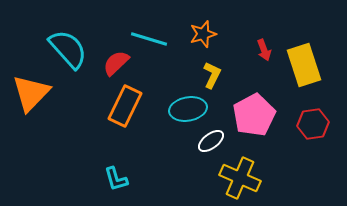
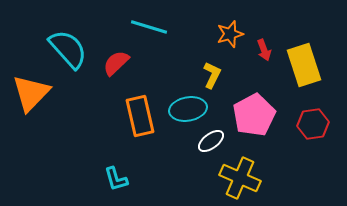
orange star: moved 27 px right
cyan line: moved 12 px up
orange rectangle: moved 15 px right, 10 px down; rotated 39 degrees counterclockwise
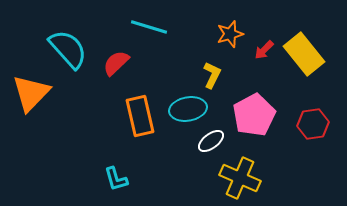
red arrow: rotated 65 degrees clockwise
yellow rectangle: moved 11 px up; rotated 21 degrees counterclockwise
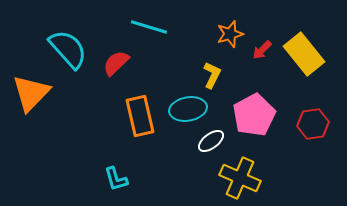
red arrow: moved 2 px left
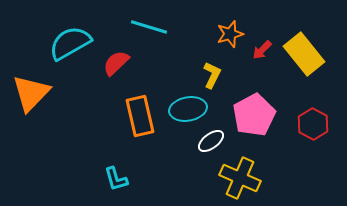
cyan semicircle: moved 2 px right, 6 px up; rotated 78 degrees counterclockwise
red hexagon: rotated 24 degrees counterclockwise
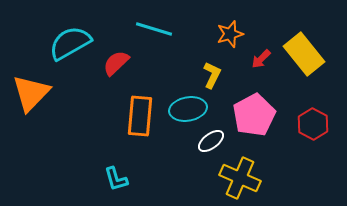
cyan line: moved 5 px right, 2 px down
red arrow: moved 1 px left, 9 px down
orange rectangle: rotated 18 degrees clockwise
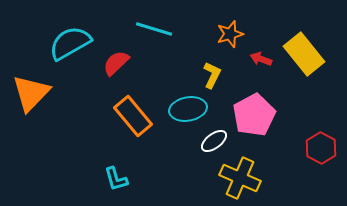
red arrow: rotated 65 degrees clockwise
orange rectangle: moved 7 px left; rotated 45 degrees counterclockwise
red hexagon: moved 8 px right, 24 px down
white ellipse: moved 3 px right
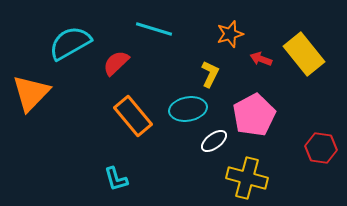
yellow L-shape: moved 2 px left, 1 px up
red hexagon: rotated 20 degrees counterclockwise
yellow cross: moved 7 px right; rotated 9 degrees counterclockwise
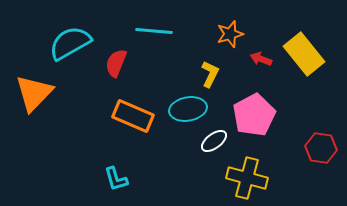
cyan line: moved 2 px down; rotated 12 degrees counterclockwise
red semicircle: rotated 24 degrees counterclockwise
orange triangle: moved 3 px right
orange rectangle: rotated 27 degrees counterclockwise
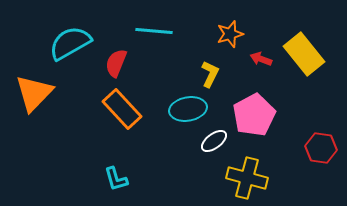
orange rectangle: moved 11 px left, 7 px up; rotated 24 degrees clockwise
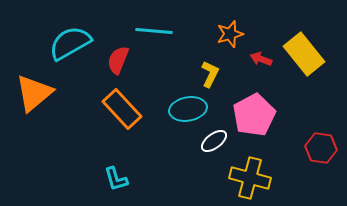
red semicircle: moved 2 px right, 3 px up
orange triangle: rotated 6 degrees clockwise
yellow cross: moved 3 px right
